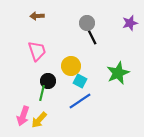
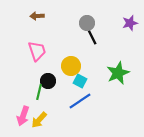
green line: moved 3 px left, 1 px up
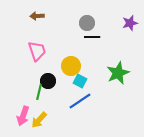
black line: rotated 63 degrees counterclockwise
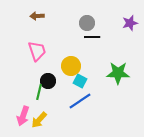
green star: rotated 25 degrees clockwise
